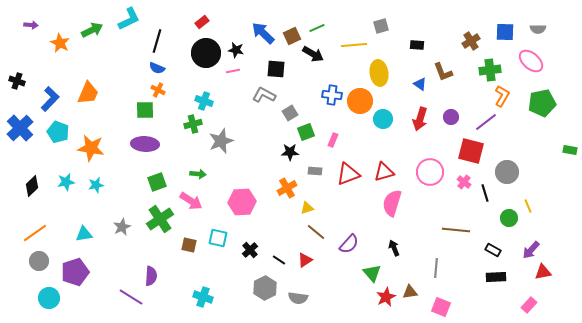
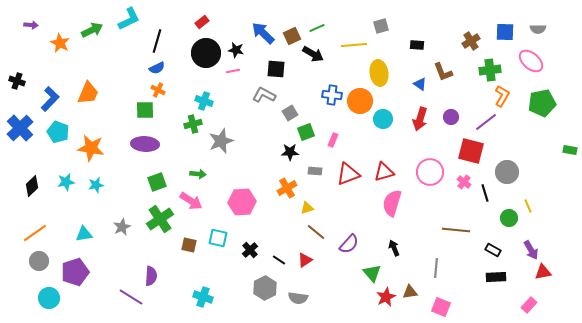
blue semicircle at (157, 68): rotated 49 degrees counterclockwise
purple arrow at (531, 250): rotated 72 degrees counterclockwise
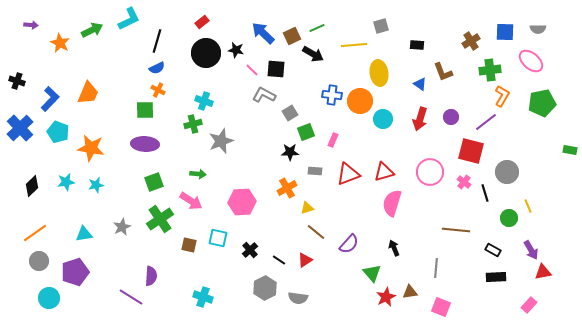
pink line at (233, 71): moved 19 px right, 1 px up; rotated 56 degrees clockwise
green square at (157, 182): moved 3 px left
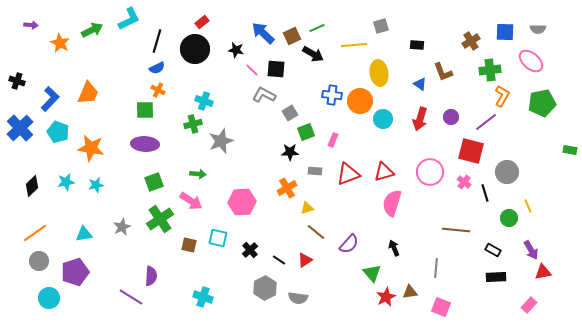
black circle at (206, 53): moved 11 px left, 4 px up
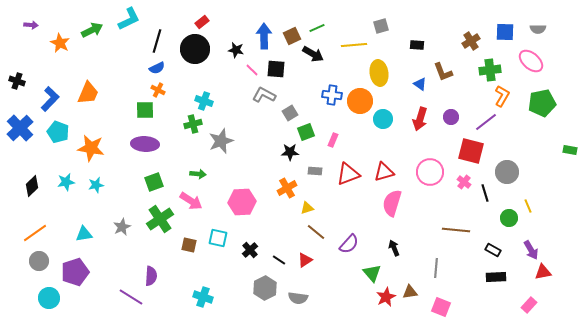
blue arrow at (263, 33): moved 1 px right, 3 px down; rotated 45 degrees clockwise
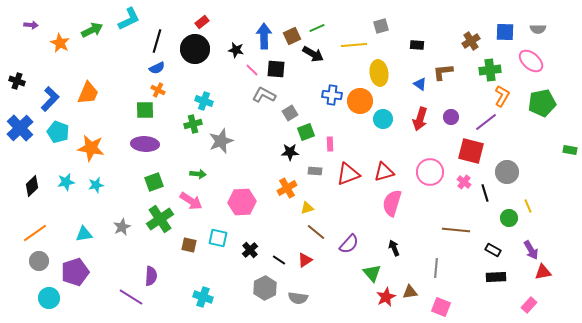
brown L-shape at (443, 72): rotated 105 degrees clockwise
pink rectangle at (333, 140): moved 3 px left, 4 px down; rotated 24 degrees counterclockwise
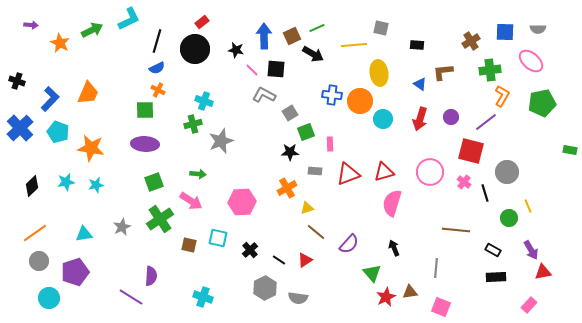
gray square at (381, 26): moved 2 px down; rotated 28 degrees clockwise
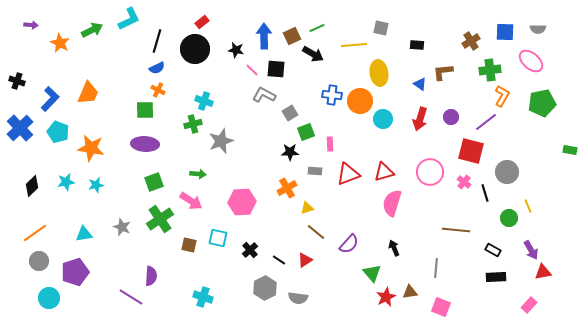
gray star at (122, 227): rotated 24 degrees counterclockwise
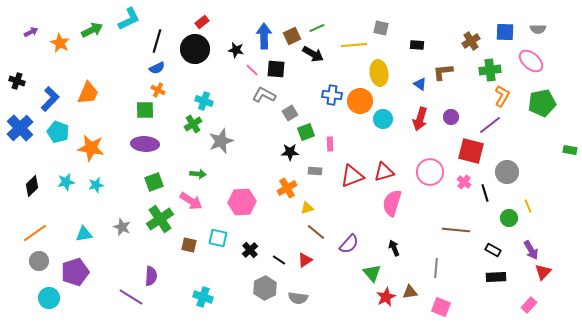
purple arrow at (31, 25): moved 7 px down; rotated 32 degrees counterclockwise
purple line at (486, 122): moved 4 px right, 3 px down
green cross at (193, 124): rotated 18 degrees counterclockwise
red triangle at (348, 174): moved 4 px right, 2 px down
red triangle at (543, 272): rotated 36 degrees counterclockwise
